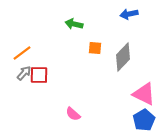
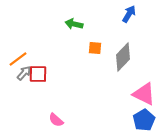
blue arrow: rotated 132 degrees clockwise
orange line: moved 4 px left, 6 px down
red square: moved 1 px left, 1 px up
pink semicircle: moved 17 px left, 6 px down
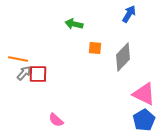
orange line: rotated 48 degrees clockwise
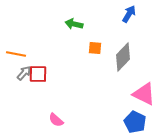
orange line: moved 2 px left, 5 px up
blue pentagon: moved 9 px left, 2 px down; rotated 15 degrees counterclockwise
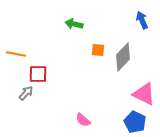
blue arrow: moved 13 px right, 6 px down; rotated 54 degrees counterclockwise
orange square: moved 3 px right, 2 px down
gray arrow: moved 2 px right, 20 px down
pink semicircle: moved 27 px right
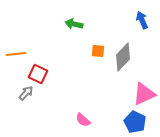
orange square: moved 1 px down
orange line: rotated 18 degrees counterclockwise
red square: rotated 24 degrees clockwise
pink triangle: rotated 50 degrees counterclockwise
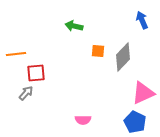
green arrow: moved 2 px down
red square: moved 2 px left, 1 px up; rotated 30 degrees counterclockwise
pink triangle: moved 1 px left, 1 px up
pink semicircle: rotated 42 degrees counterclockwise
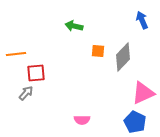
pink semicircle: moved 1 px left
